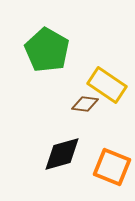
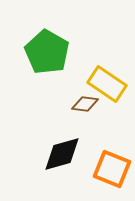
green pentagon: moved 2 px down
yellow rectangle: moved 1 px up
orange square: moved 2 px down
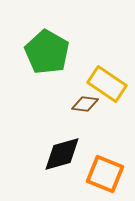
orange square: moved 7 px left, 5 px down
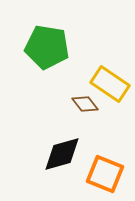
green pentagon: moved 5 px up; rotated 21 degrees counterclockwise
yellow rectangle: moved 3 px right
brown diamond: rotated 44 degrees clockwise
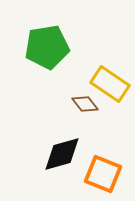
green pentagon: rotated 18 degrees counterclockwise
orange square: moved 2 px left
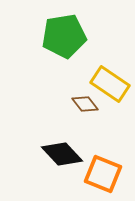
green pentagon: moved 17 px right, 11 px up
black diamond: rotated 63 degrees clockwise
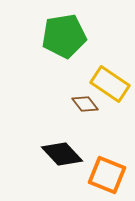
orange square: moved 4 px right, 1 px down
